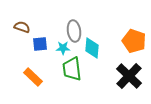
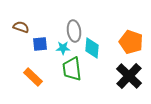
brown semicircle: moved 1 px left
orange pentagon: moved 3 px left, 1 px down
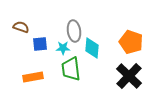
green trapezoid: moved 1 px left
orange rectangle: rotated 54 degrees counterclockwise
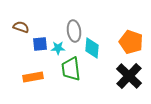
cyan star: moved 5 px left
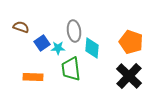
blue square: moved 2 px right, 1 px up; rotated 28 degrees counterclockwise
orange rectangle: rotated 12 degrees clockwise
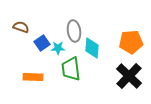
orange pentagon: rotated 25 degrees counterclockwise
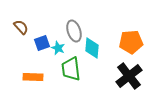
brown semicircle: rotated 28 degrees clockwise
gray ellipse: rotated 10 degrees counterclockwise
blue square: rotated 14 degrees clockwise
cyan star: rotated 24 degrees clockwise
black cross: rotated 8 degrees clockwise
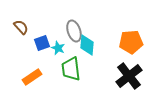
cyan diamond: moved 5 px left, 3 px up
orange rectangle: moved 1 px left; rotated 36 degrees counterclockwise
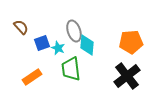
black cross: moved 2 px left
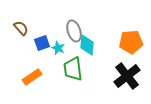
brown semicircle: moved 1 px down
green trapezoid: moved 2 px right
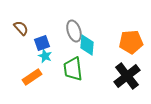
cyan star: moved 13 px left, 8 px down
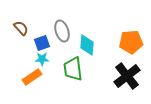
gray ellipse: moved 12 px left
cyan star: moved 3 px left, 3 px down; rotated 24 degrees counterclockwise
